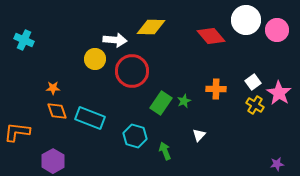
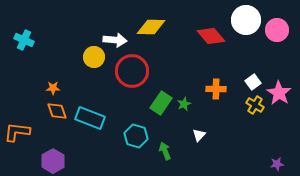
yellow circle: moved 1 px left, 2 px up
green star: moved 3 px down
cyan hexagon: moved 1 px right
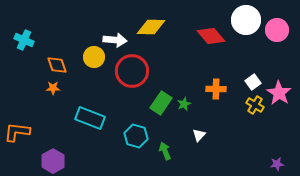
orange diamond: moved 46 px up
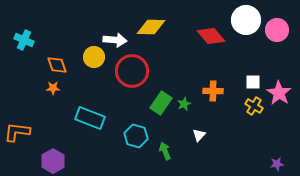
white square: rotated 35 degrees clockwise
orange cross: moved 3 px left, 2 px down
yellow cross: moved 1 px left, 1 px down
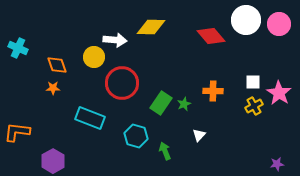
pink circle: moved 2 px right, 6 px up
cyan cross: moved 6 px left, 8 px down
red circle: moved 10 px left, 12 px down
yellow cross: rotated 30 degrees clockwise
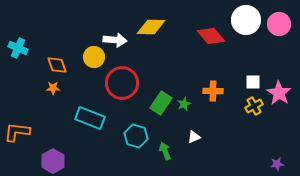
white triangle: moved 5 px left, 2 px down; rotated 24 degrees clockwise
